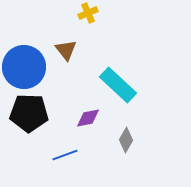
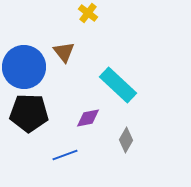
yellow cross: rotated 30 degrees counterclockwise
brown triangle: moved 2 px left, 2 px down
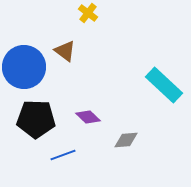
brown triangle: moved 1 px right, 1 px up; rotated 15 degrees counterclockwise
cyan rectangle: moved 46 px right
black pentagon: moved 7 px right, 6 px down
purple diamond: moved 1 px up; rotated 55 degrees clockwise
gray diamond: rotated 55 degrees clockwise
blue line: moved 2 px left
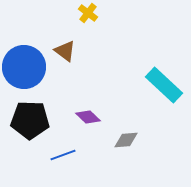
black pentagon: moved 6 px left, 1 px down
